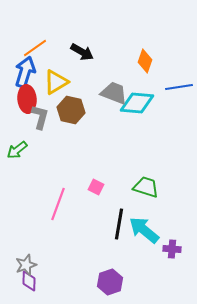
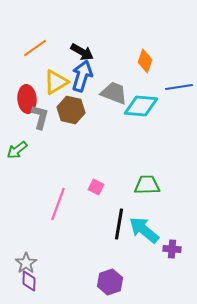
blue arrow: moved 57 px right, 4 px down
cyan diamond: moved 4 px right, 3 px down
green trapezoid: moved 1 px right, 2 px up; rotated 20 degrees counterclockwise
gray star: moved 2 px up; rotated 15 degrees counterclockwise
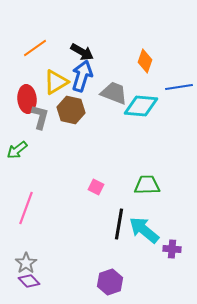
pink line: moved 32 px left, 4 px down
purple diamond: rotated 45 degrees counterclockwise
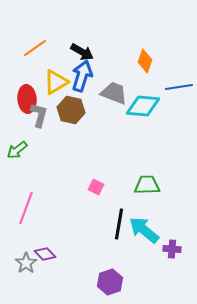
cyan diamond: moved 2 px right
gray L-shape: moved 1 px left, 2 px up
purple diamond: moved 16 px right, 27 px up
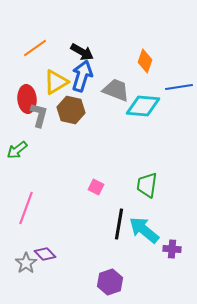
gray trapezoid: moved 2 px right, 3 px up
green trapezoid: rotated 80 degrees counterclockwise
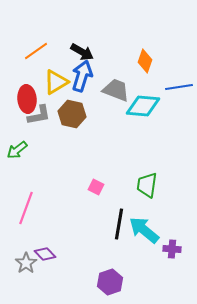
orange line: moved 1 px right, 3 px down
brown hexagon: moved 1 px right, 4 px down
gray L-shape: rotated 65 degrees clockwise
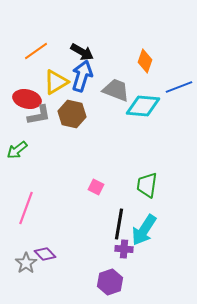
blue line: rotated 12 degrees counterclockwise
red ellipse: rotated 72 degrees counterclockwise
cyan arrow: rotated 96 degrees counterclockwise
purple cross: moved 48 px left
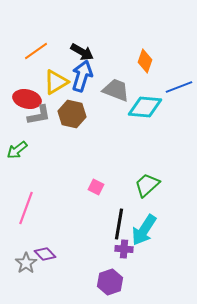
cyan diamond: moved 2 px right, 1 px down
green trapezoid: rotated 40 degrees clockwise
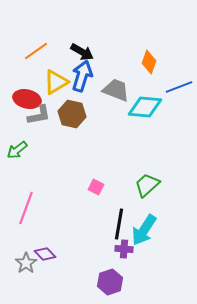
orange diamond: moved 4 px right, 1 px down
